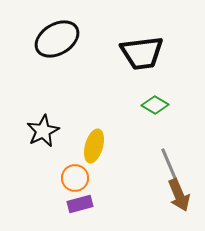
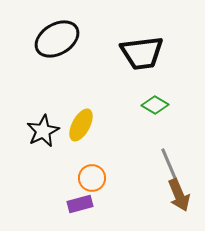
yellow ellipse: moved 13 px left, 21 px up; rotated 12 degrees clockwise
orange circle: moved 17 px right
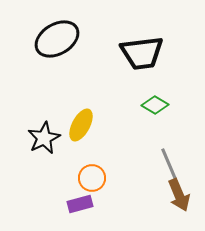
black star: moved 1 px right, 7 px down
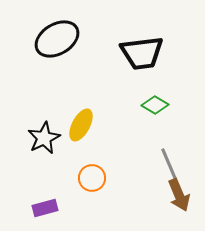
purple rectangle: moved 35 px left, 4 px down
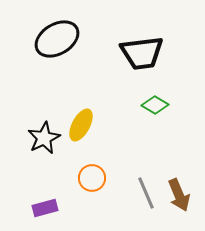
gray line: moved 23 px left, 29 px down
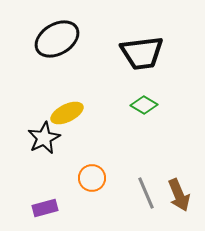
green diamond: moved 11 px left
yellow ellipse: moved 14 px left, 12 px up; rotated 36 degrees clockwise
